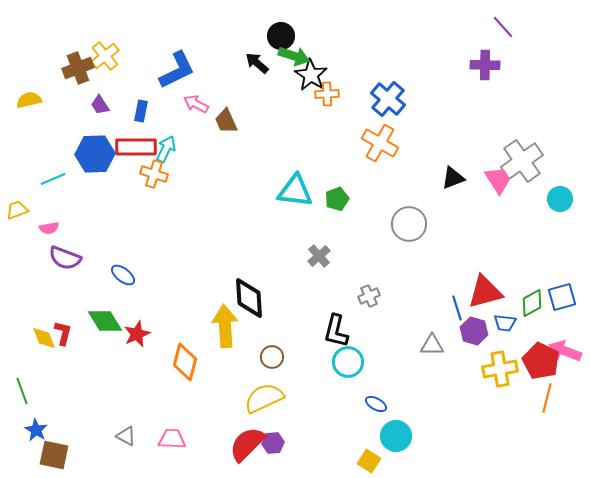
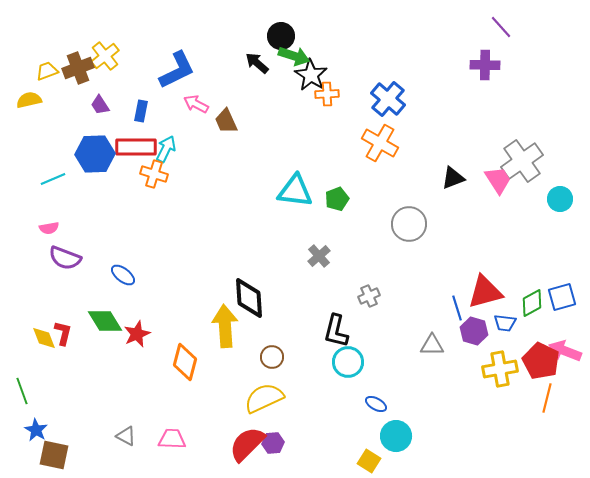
purple line at (503, 27): moved 2 px left
yellow trapezoid at (17, 210): moved 30 px right, 139 px up
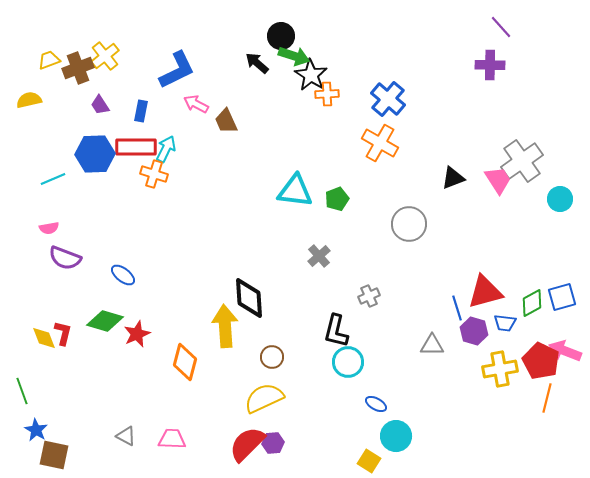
purple cross at (485, 65): moved 5 px right
yellow trapezoid at (47, 71): moved 2 px right, 11 px up
green diamond at (105, 321): rotated 42 degrees counterclockwise
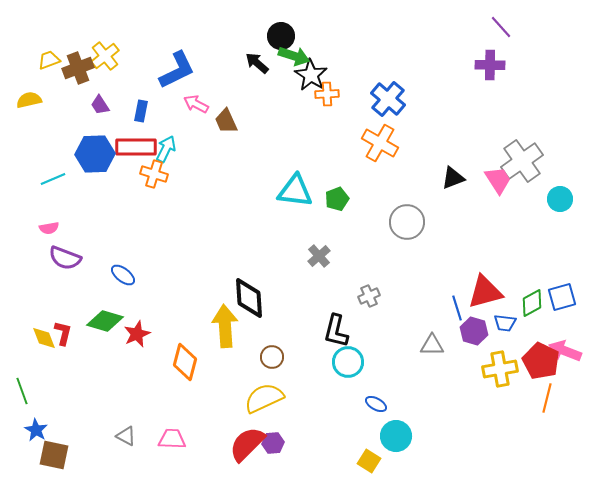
gray circle at (409, 224): moved 2 px left, 2 px up
